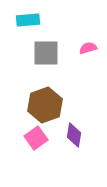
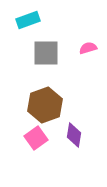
cyan rectangle: rotated 15 degrees counterclockwise
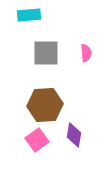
cyan rectangle: moved 1 px right, 5 px up; rotated 15 degrees clockwise
pink semicircle: moved 2 px left, 5 px down; rotated 102 degrees clockwise
brown hexagon: rotated 16 degrees clockwise
pink square: moved 1 px right, 2 px down
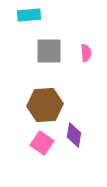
gray square: moved 3 px right, 2 px up
pink square: moved 5 px right, 3 px down; rotated 20 degrees counterclockwise
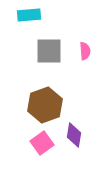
pink semicircle: moved 1 px left, 2 px up
brown hexagon: rotated 16 degrees counterclockwise
pink square: rotated 20 degrees clockwise
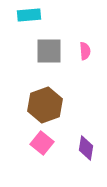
purple diamond: moved 12 px right, 13 px down
pink square: rotated 15 degrees counterclockwise
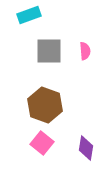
cyan rectangle: rotated 15 degrees counterclockwise
brown hexagon: rotated 20 degrees counterclockwise
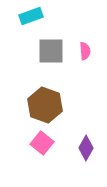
cyan rectangle: moved 2 px right, 1 px down
gray square: moved 2 px right
purple diamond: rotated 20 degrees clockwise
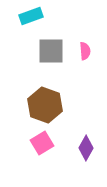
pink square: rotated 20 degrees clockwise
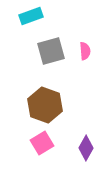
gray square: rotated 16 degrees counterclockwise
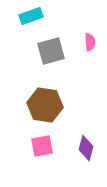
pink semicircle: moved 5 px right, 9 px up
brown hexagon: rotated 12 degrees counterclockwise
pink square: moved 3 px down; rotated 20 degrees clockwise
purple diamond: rotated 15 degrees counterclockwise
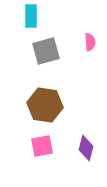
cyan rectangle: rotated 70 degrees counterclockwise
gray square: moved 5 px left
